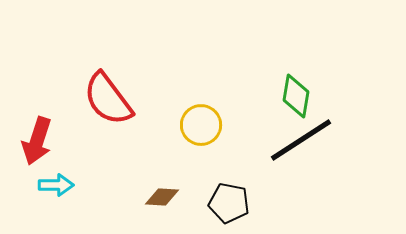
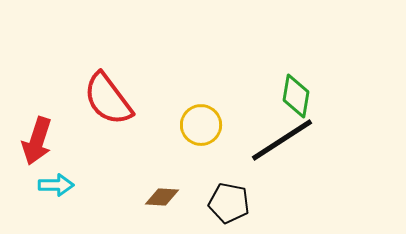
black line: moved 19 px left
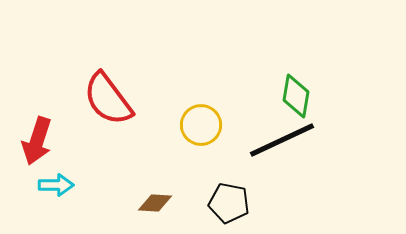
black line: rotated 8 degrees clockwise
brown diamond: moved 7 px left, 6 px down
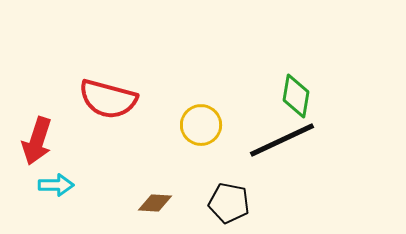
red semicircle: rotated 38 degrees counterclockwise
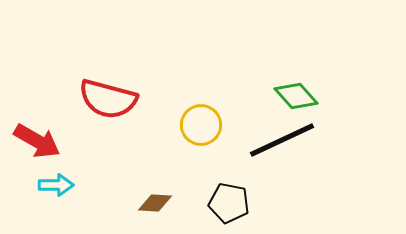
green diamond: rotated 51 degrees counterclockwise
red arrow: rotated 78 degrees counterclockwise
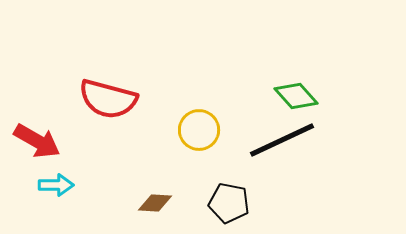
yellow circle: moved 2 px left, 5 px down
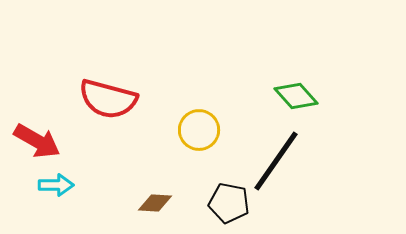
black line: moved 6 px left, 21 px down; rotated 30 degrees counterclockwise
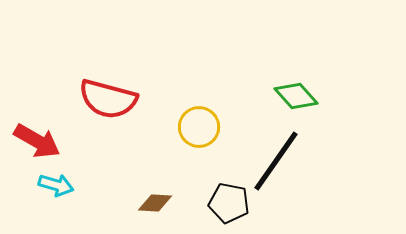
yellow circle: moved 3 px up
cyan arrow: rotated 16 degrees clockwise
